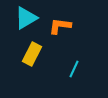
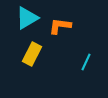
cyan triangle: moved 1 px right
cyan line: moved 12 px right, 7 px up
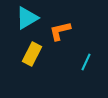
orange L-shape: moved 5 px down; rotated 20 degrees counterclockwise
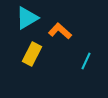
orange L-shape: rotated 55 degrees clockwise
cyan line: moved 1 px up
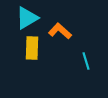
yellow rectangle: moved 6 px up; rotated 25 degrees counterclockwise
cyan line: rotated 42 degrees counterclockwise
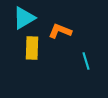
cyan triangle: moved 3 px left
orange L-shape: rotated 20 degrees counterclockwise
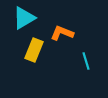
orange L-shape: moved 2 px right, 2 px down
yellow rectangle: moved 2 px right, 2 px down; rotated 20 degrees clockwise
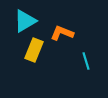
cyan triangle: moved 1 px right, 3 px down
